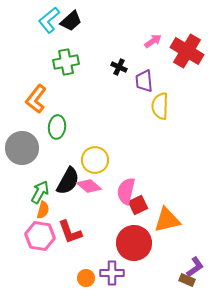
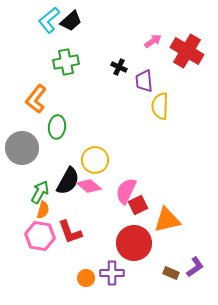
pink semicircle: rotated 12 degrees clockwise
brown rectangle: moved 16 px left, 7 px up
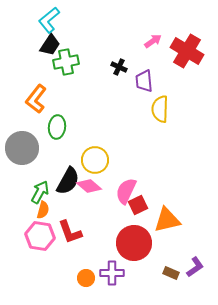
black trapezoid: moved 21 px left, 24 px down; rotated 15 degrees counterclockwise
yellow semicircle: moved 3 px down
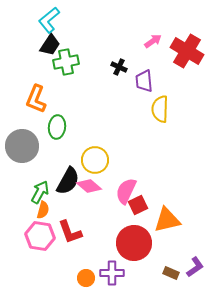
orange L-shape: rotated 16 degrees counterclockwise
gray circle: moved 2 px up
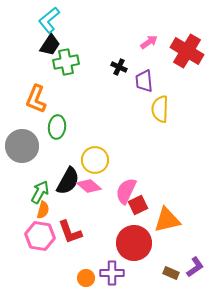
pink arrow: moved 4 px left, 1 px down
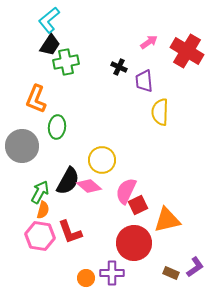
yellow semicircle: moved 3 px down
yellow circle: moved 7 px right
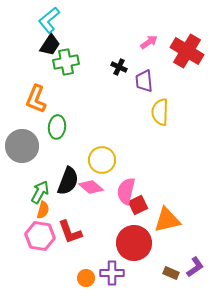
black semicircle: rotated 8 degrees counterclockwise
pink diamond: moved 2 px right, 1 px down
pink semicircle: rotated 12 degrees counterclockwise
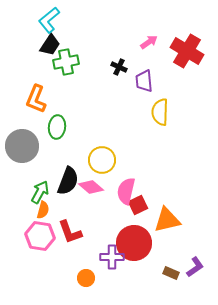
purple cross: moved 16 px up
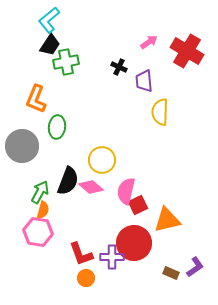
red L-shape: moved 11 px right, 22 px down
pink hexagon: moved 2 px left, 4 px up
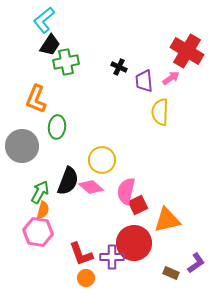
cyan L-shape: moved 5 px left
pink arrow: moved 22 px right, 36 px down
purple L-shape: moved 1 px right, 4 px up
